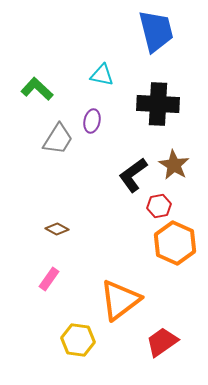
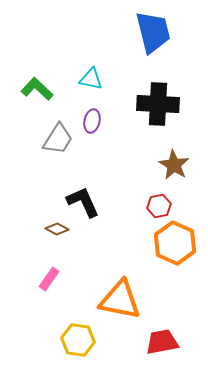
blue trapezoid: moved 3 px left, 1 px down
cyan triangle: moved 11 px left, 4 px down
black L-shape: moved 50 px left, 27 px down; rotated 102 degrees clockwise
orange triangle: rotated 48 degrees clockwise
red trapezoid: rotated 24 degrees clockwise
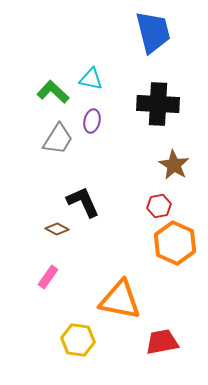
green L-shape: moved 16 px right, 3 px down
pink rectangle: moved 1 px left, 2 px up
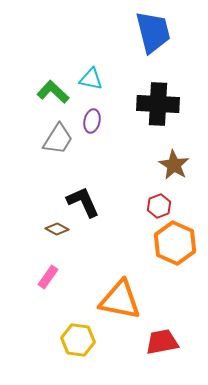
red hexagon: rotated 10 degrees counterclockwise
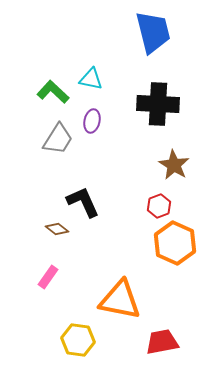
brown diamond: rotated 10 degrees clockwise
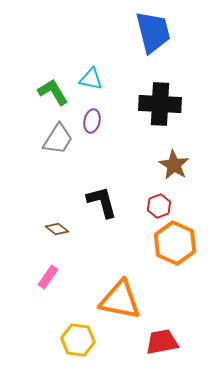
green L-shape: rotated 16 degrees clockwise
black cross: moved 2 px right
black L-shape: moved 19 px right; rotated 9 degrees clockwise
